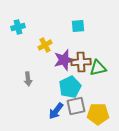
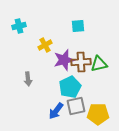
cyan cross: moved 1 px right, 1 px up
green triangle: moved 1 px right, 4 px up
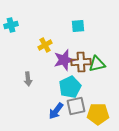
cyan cross: moved 8 px left, 1 px up
green triangle: moved 2 px left
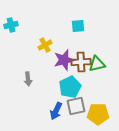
blue arrow: rotated 12 degrees counterclockwise
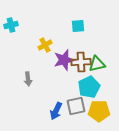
cyan pentagon: moved 19 px right
yellow pentagon: moved 1 px right, 3 px up
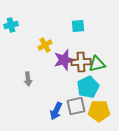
cyan pentagon: moved 1 px left
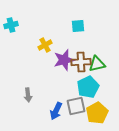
gray arrow: moved 16 px down
yellow pentagon: moved 2 px left, 2 px down; rotated 30 degrees counterclockwise
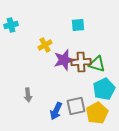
cyan square: moved 1 px up
green triangle: rotated 30 degrees clockwise
cyan pentagon: moved 16 px right, 2 px down
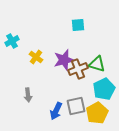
cyan cross: moved 1 px right, 16 px down; rotated 16 degrees counterclockwise
yellow cross: moved 9 px left, 12 px down; rotated 24 degrees counterclockwise
brown cross: moved 3 px left, 7 px down; rotated 18 degrees counterclockwise
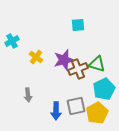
blue arrow: rotated 24 degrees counterclockwise
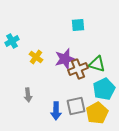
purple star: moved 1 px right, 1 px up
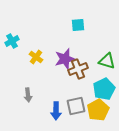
green triangle: moved 10 px right, 3 px up
yellow pentagon: moved 1 px right, 3 px up
